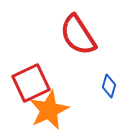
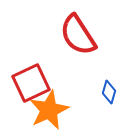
blue diamond: moved 6 px down
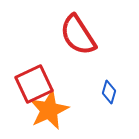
red square: moved 3 px right, 1 px down
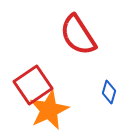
red square: moved 1 px left, 1 px down; rotated 9 degrees counterclockwise
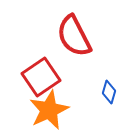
red semicircle: moved 4 px left, 1 px down; rotated 6 degrees clockwise
red square: moved 8 px right, 8 px up
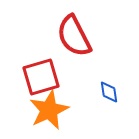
red square: rotated 18 degrees clockwise
blue diamond: rotated 25 degrees counterclockwise
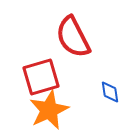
red semicircle: moved 1 px left, 1 px down
blue diamond: moved 1 px right
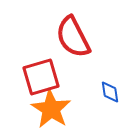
orange star: moved 2 px right, 1 px up; rotated 15 degrees counterclockwise
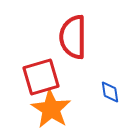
red semicircle: rotated 27 degrees clockwise
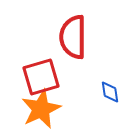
orange star: moved 10 px left; rotated 15 degrees clockwise
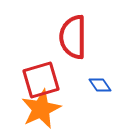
red square: moved 3 px down
blue diamond: moved 10 px left, 7 px up; rotated 25 degrees counterclockwise
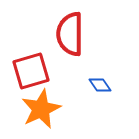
red semicircle: moved 3 px left, 3 px up
red square: moved 10 px left, 9 px up
